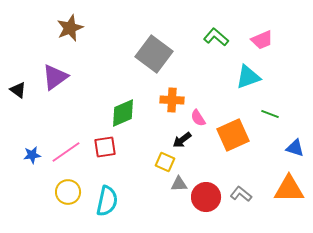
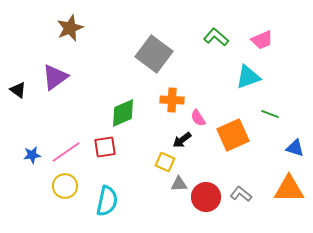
yellow circle: moved 3 px left, 6 px up
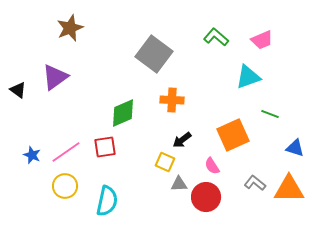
pink semicircle: moved 14 px right, 48 px down
blue star: rotated 30 degrees clockwise
gray L-shape: moved 14 px right, 11 px up
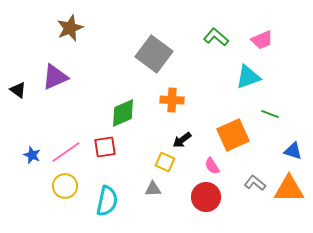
purple triangle: rotated 12 degrees clockwise
blue triangle: moved 2 px left, 3 px down
gray triangle: moved 26 px left, 5 px down
